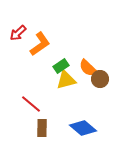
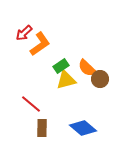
red arrow: moved 6 px right
orange semicircle: moved 1 px left
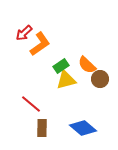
orange semicircle: moved 3 px up
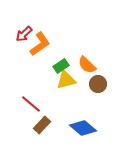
red arrow: moved 1 px down
brown circle: moved 2 px left, 5 px down
brown rectangle: moved 3 px up; rotated 42 degrees clockwise
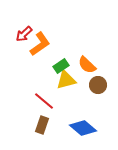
brown circle: moved 1 px down
red line: moved 13 px right, 3 px up
brown rectangle: rotated 24 degrees counterclockwise
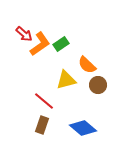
red arrow: rotated 96 degrees counterclockwise
green rectangle: moved 22 px up
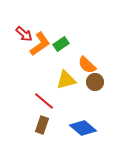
brown circle: moved 3 px left, 3 px up
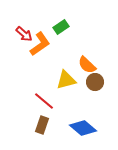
green rectangle: moved 17 px up
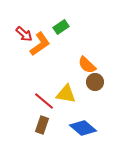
yellow triangle: moved 14 px down; rotated 25 degrees clockwise
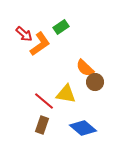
orange semicircle: moved 2 px left, 3 px down
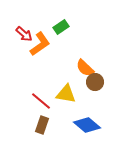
red line: moved 3 px left
blue diamond: moved 4 px right, 3 px up
